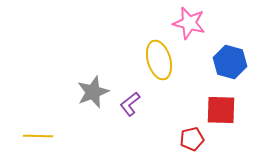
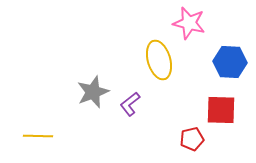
blue hexagon: rotated 12 degrees counterclockwise
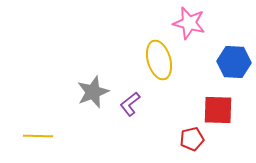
blue hexagon: moved 4 px right
red square: moved 3 px left
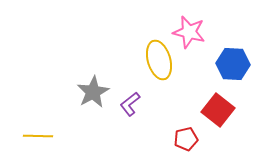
pink star: moved 9 px down
blue hexagon: moved 1 px left, 2 px down
gray star: rotated 8 degrees counterclockwise
red square: rotated 36 degrees clockwise
red pentagon: moved 6 px left
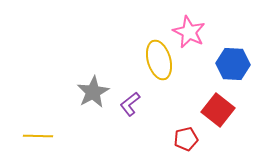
pink star: rotated 12 degrees clockwise
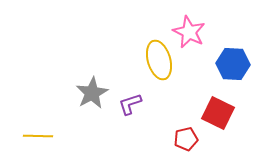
gray star: moved 1 px left, 1 px down
purple L-shape: rotated 20 degrees clockwise
red square: moved 3 px down; rotated 12 degrees counterclockwise
